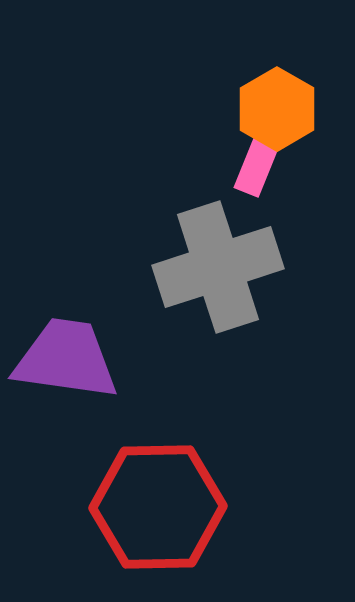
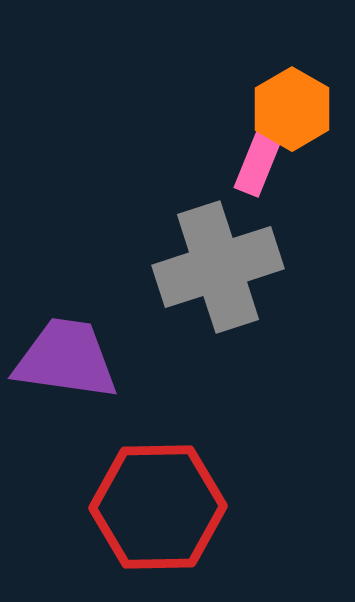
orange hexagon: moved 15 px right
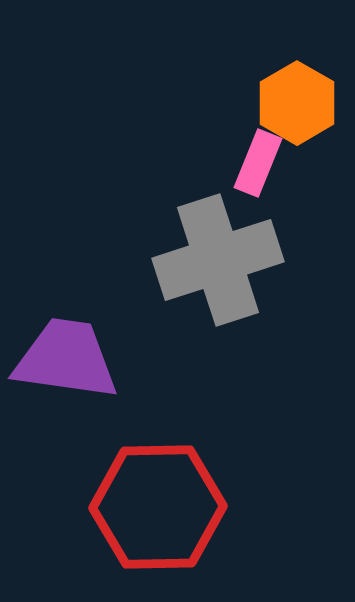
orange hexagon: moved 5 px right, 6 px up
gray cross: moved 7 px up
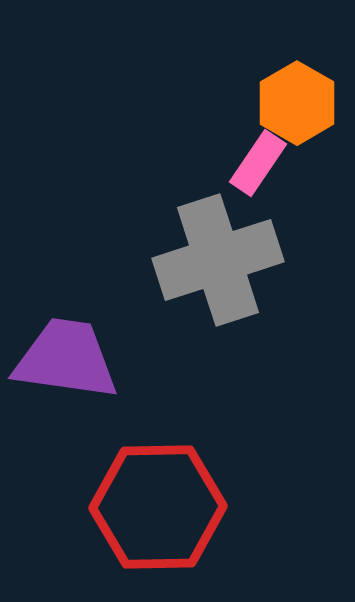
pink rectangle: rotated 12 degrees clockwise
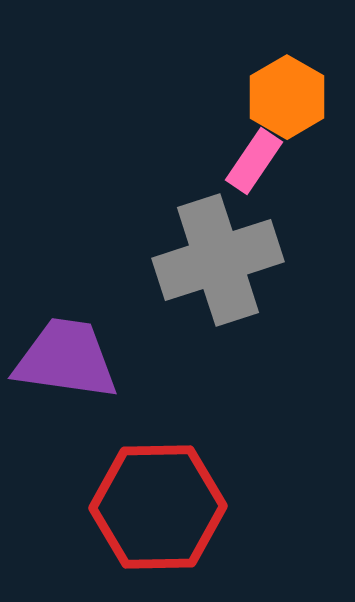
orange hexagon: moved 10 px left, 6 px up
pink rectangle: moved 4 px left, 2 px up
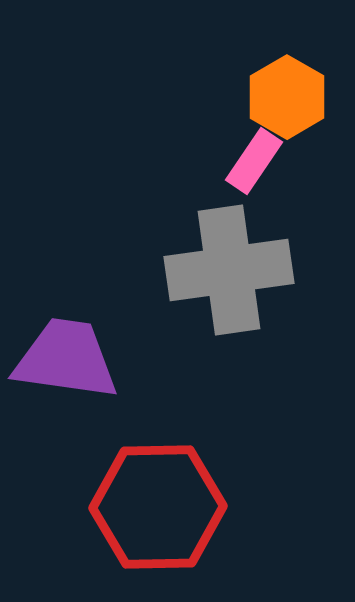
gray cross: moved 11 px right, 10 px down; rotated 10 degrees clockwise
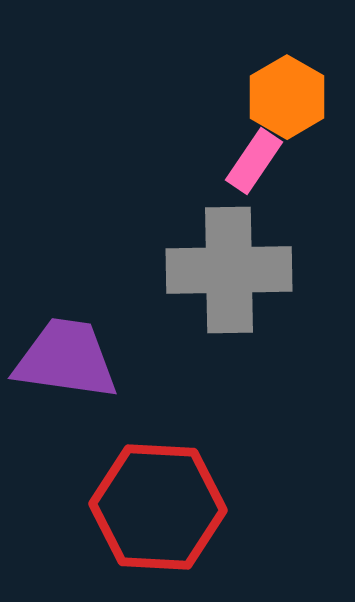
gray cross: rotated 7 degrees clockwise
red hexagon: rotated 4 degrees clockwise
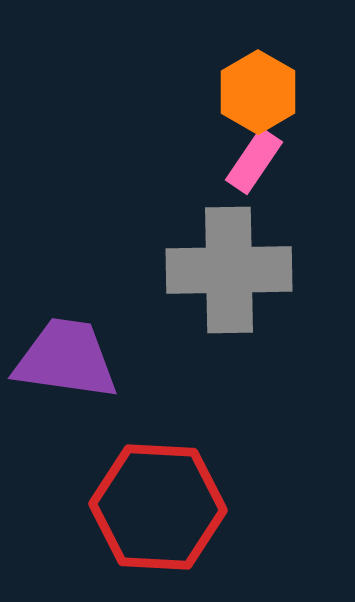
orange hexagon: moved 29 px left, 5 px up
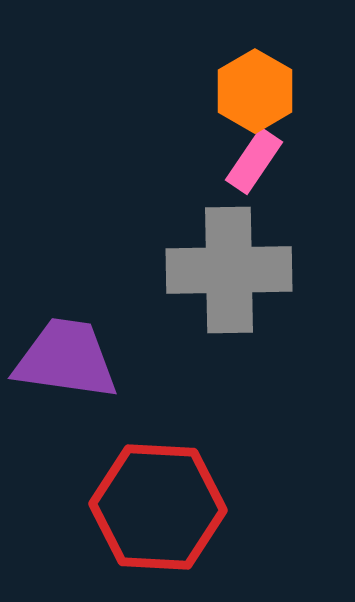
orange hexagon: moved 3 px left, 1 px up
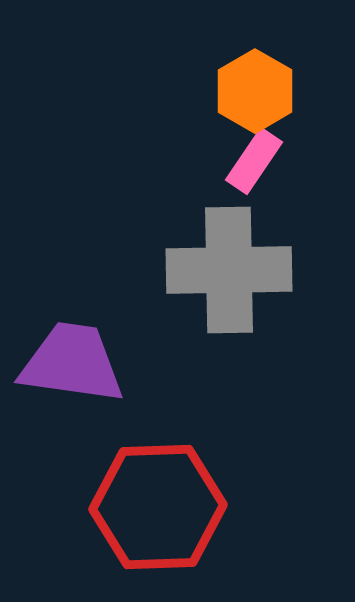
purple trapezoid: moved 6 px right, 4 px down
red hexagon: rotated 5 degrees counterclockwise
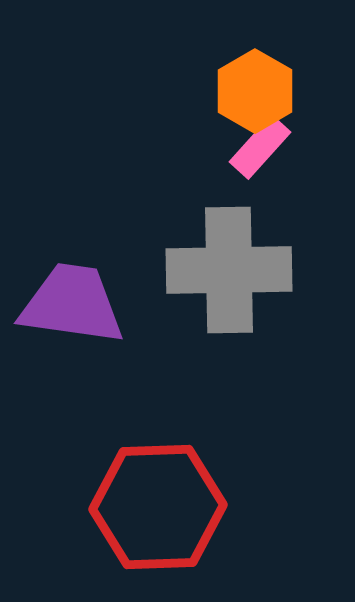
pink rectangle: moved 6 px right, 14 px up; rotated 8 degrees clockwise
purple trapezoid: moved 59 px up
